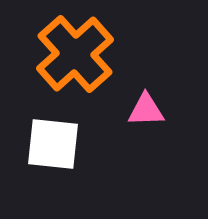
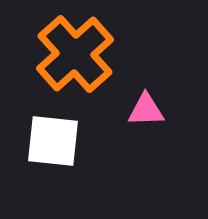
white square: moved 3 px up
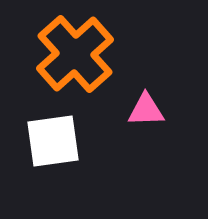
white square: rotated 14 degrees counterclockwise
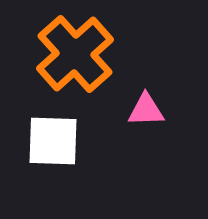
white square: rotated 10 degrees clockwise
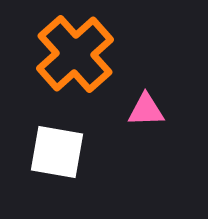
white square: moved 4 px right, 11 px down; rotated 8 degrees clockwise
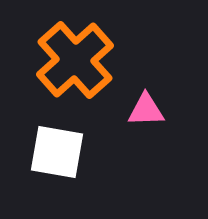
orange cross: moved 6 px down
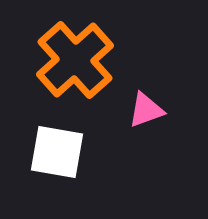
pink triangle: rotated 18 degrees counterclockwise
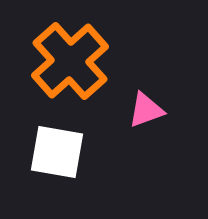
orange cross: moved 5 px left, 1 px down
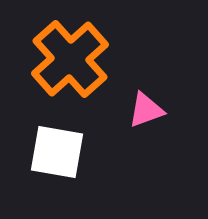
orange cross: moved 2 px up
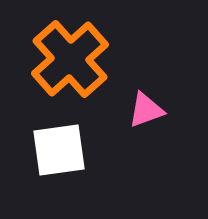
white square: moved 2 px right, 2 px up; rotated 18 degrees counterclockwise
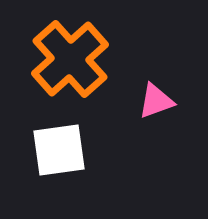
pink triangle: moved 10 px right, 9 px up
